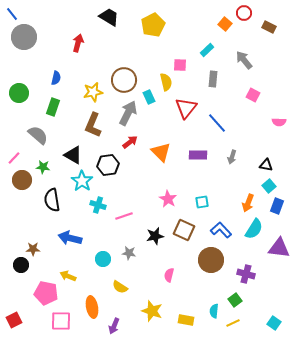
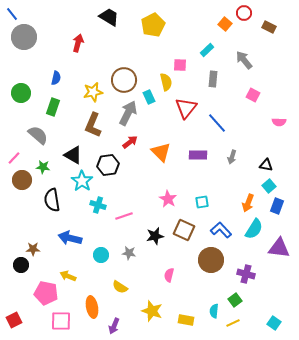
green circle at (19, 93): moved 2 px right
cyan circle at (103, 259): moved 2 px left, 4 px up
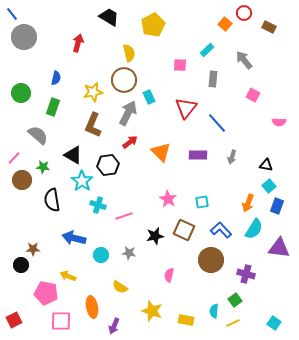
yellow semicircle at (166, 82): moved 37 px left, 29 px up
blue arrow at (70, 238): moved 4 px right
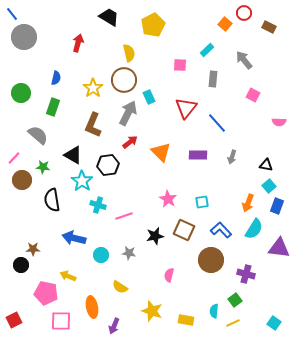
yellow star at (93, 92): moved 4 px up; rotated 24 degrees counterclockwise
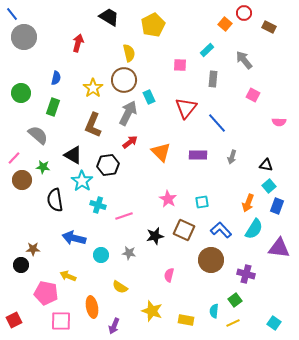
black semicircle at (52, 200): moved 3 px right
